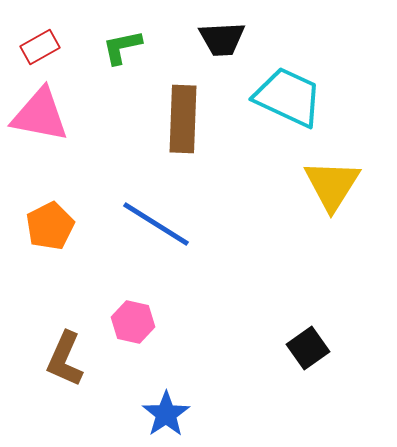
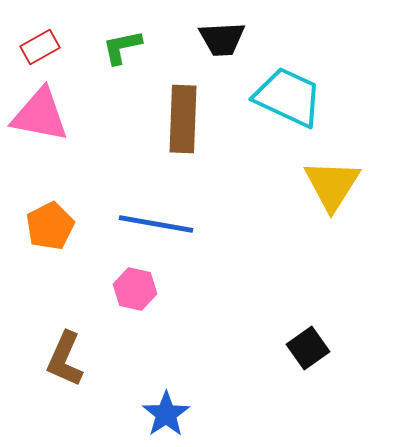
blue line: rotated 22 degrees counterclockwise
pink hexagon: moved 2 px right, 33 px up
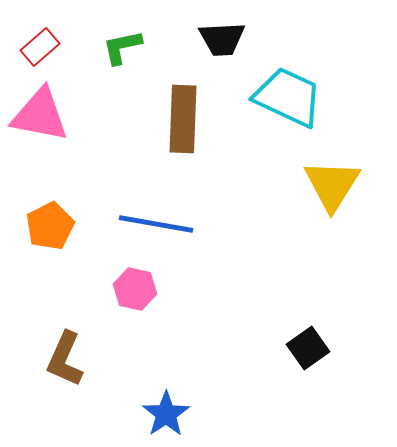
red rectangle: rotated 12 degrees counterclockwise
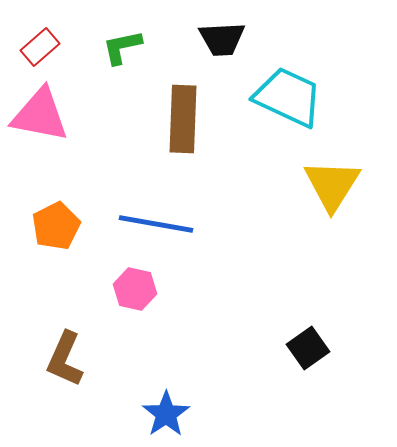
orange pentagon: moved 6 px right
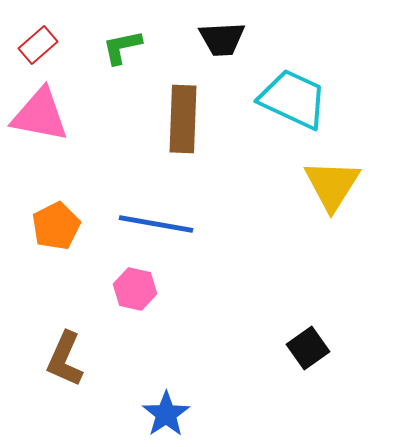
red rectangle: moved 2 px left, 2 px up
cyan trapezoid: moved 5 px right, 2 px down
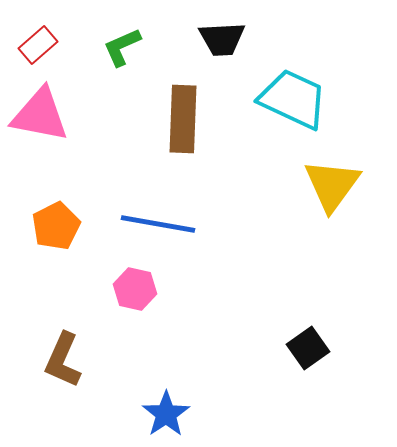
green L-shape: rotated 12 degrees counterclockwise
yellow triangle: rotated 4 degrees clockwise
blue line: moved 2 px right
brown L-shape: moved 2 px left, 1 px down
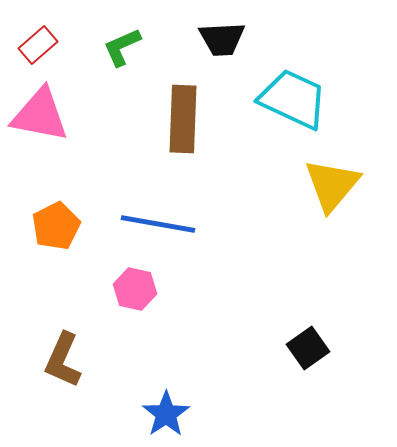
yellow triangle: rotated 4 degrees clockwise
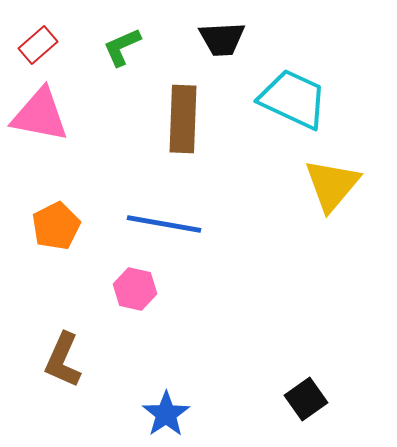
blue line: moved 6 px right
black square: moved 2 px left, 51 px down
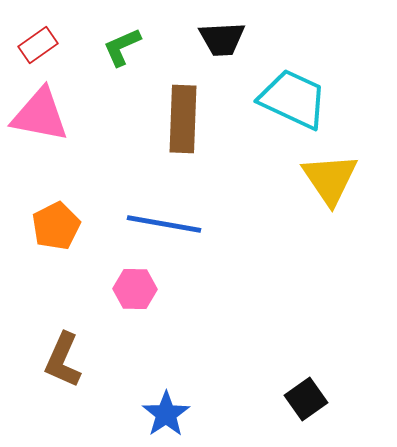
red rectangle: rotated 6 degrees clockwise
yellow triangle: moved 2 px left, 6 px up; rotated 14 degrees counterclockwise
pink hexagon: rotated 12 degrees counterclockwise
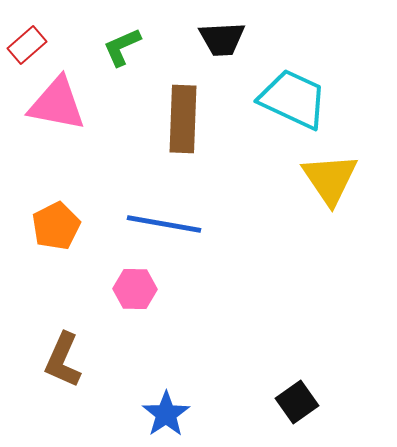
red rectangle: moved 11 px left; rotated 6 degrees counterclockwise
pink triangle: moved 17 px right, 11 px up
black square: moved 9 px left, 3 px down
